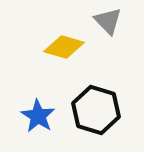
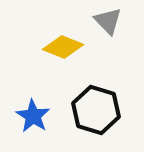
yellow diamond: moved 1 px left; rotated 6 degrees clockwise
blue star: moved 5 px left
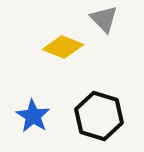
gray triangle: moved 4 px left, 2 px up
black hexagon: moved 3 px right, 6 px down
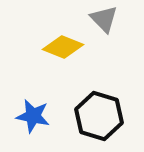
blue star: rotated 20 degrees counterclockwise
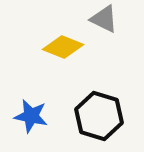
gray triangle: rotated 20 degrees counterclockwise
blue star: moved 2 px left
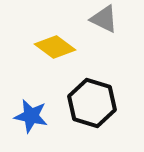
yellow diamond: moved 8 px left; rotated 15 degrees clockwise
black hexagon: moved 7 px left, 13 px up
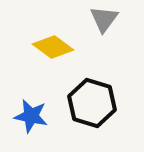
gray triangle: rotated 40 degrees clockwise
yellow diamond: moved 2 px left
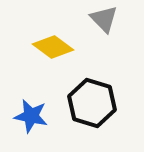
gray triangle: rotated 20 degrees counterclockwise
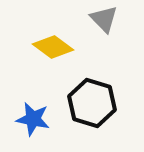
blue star: moved 2 px right, 3 px down
